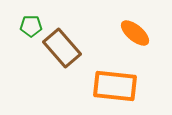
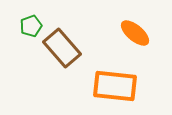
green pentagon: rotated 20 degrees counterclockwise
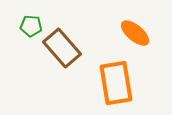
green pentagon: rotated 25 degrees clockwise
orange rectangle: moved 1 px right, 3 px up; rotated 75 degrees clockwise
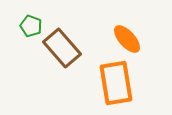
green pentagon: rotated 15 degrees clockwise
orange ellipse: moved 8 px left, 6 px down; rotated 8 degrees clockwise
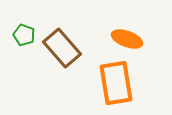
green pentagon: moved 7 px left, 9 px down
orange ellipse: rotated 28 degrees counterclockwise
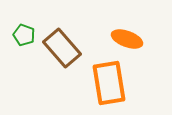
orange rectangle: moved 7 px left
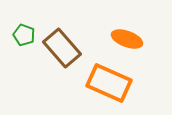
orange rectangle: rotated 57 degrees counterclockwise
